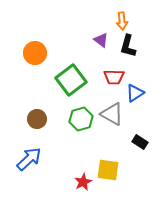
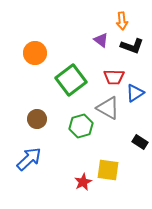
black L-shape: moved 4 px right; rotated 85 degrees counterclockwise
gray triangle: moved 4 px left, 6 px up
green hexagon: moved 7 px down
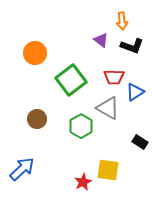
blue triangle: moved 1 px up
green hexagon: rotated 15 degrees counterclockwise
blue arrow: moved 7 px left, 10 px down
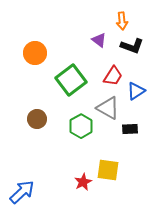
purple triangle: moved 2 px left
red trapezoid: moved 1 px left, 1 px up; rotated 60 degrees counterclockwise
blue triangle: moved 1 px right, 1 px up
black rectangle: moved 10 px left, 13 px up; rotated 35 degrees counterclockwise
blue arrow: moved 23 px down
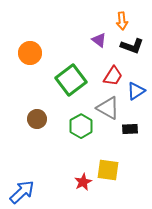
orange circle: moved 5 px left
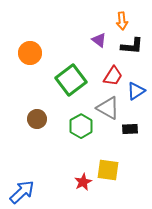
black L-shape: rotated 15 degrees counterclockwise
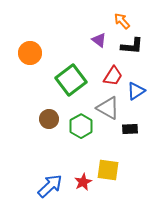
orange arrow: rotated 144 degrees clockwise
brown circle: moved 12 px right
blue arrow: moved 28 px right, 6 px up
